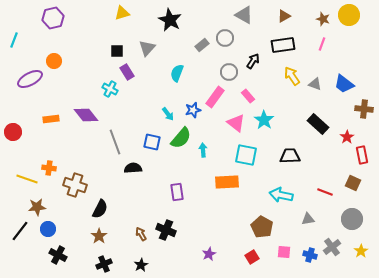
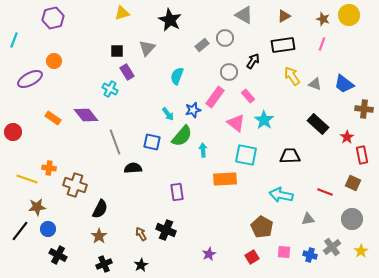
cyan semicircle at (177, 73): moved 3 px down
orange rectangle at (51, 119): moved 2 px right, 1 px up; rotated 42 degrees clockwise
green semicircle at (181, 138): moved 1 px right, 2 px up
orange rectangle at (227, 182): moved 2 px left, 3 px up
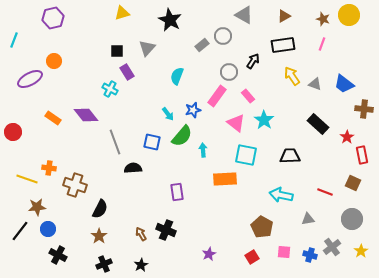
gray circle at (225, 38): moved 2 px left, 2 px up
pink rectangle at (215, 97): moved 2 px right, 1 px up
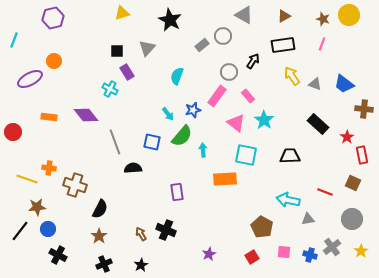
orange rectangle at (53, 118): moved 4 px left, 1 px up; rotated 28 degrees counterclockwise
cyan arrow at (281, 195): moved 7 px right, 5 px down
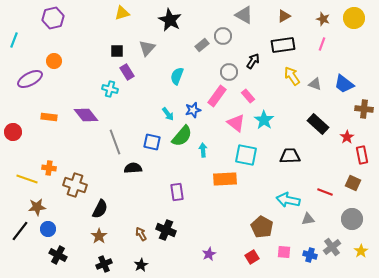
yellow circle at (349, 15): moved 5 px right, 3 px down
cyan cross at (110, 89): rotated 14 degrees counterclockwise
